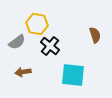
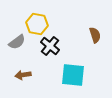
brown arrow: moved 3 px down
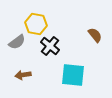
yellow hexagon: moved 1 px left
brown semicircle: rotated 21 degrees counterclockwise
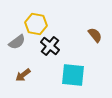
brown arrow: rotated 28 degrees counterclockwise
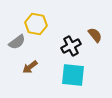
black cross: moved 21 px right; rotated 24 degrees clockwise
brown arrow: moved 7 px right, 8 px up
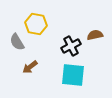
brown semicircle: rotated 63 degrees counterclockwise
gray semicircle: rotated 96 degrees clockwise
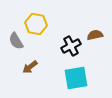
gray semicircle: moved 1 px left, 1 px up
cyan square: moved 3 px right, 3 px down; rotated 15 degrees counterclockwise
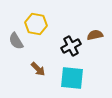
brown arrow: moved 8 px right, 2 px down; rotated 98 degrees counterclockwise
cyan square: moved 4 px left; rotated 15 degrees clockwise
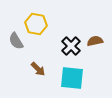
brown semicircle: moved 6 px down
black cross: rotated 18 degrees counterclockwise
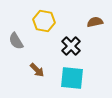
yellow hexagon: moved 8 px right, 3 px up
brown semicircle: moved 19 px up
brown arrow: moved 1 px left, 1 px down
